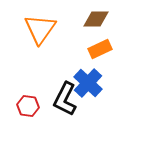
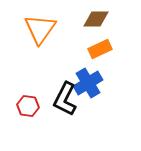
blue cross: rotated 16 degrees clockwise
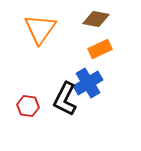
brown diamond: rotated 12 degrees clockwise
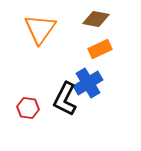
red hexagon: moved 2 px down
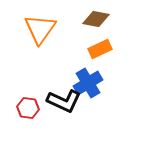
black L-shape: moved 1 px left, 2 px down; rotated 92 degrees counterclockwise
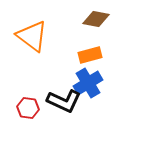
orange triangle: moved 8 px left, 7 px down; rotated 28 degrees counterclockwise
orange rectangle: moved 10 px left, 6 px down; rotated 10 degrees clockwise
